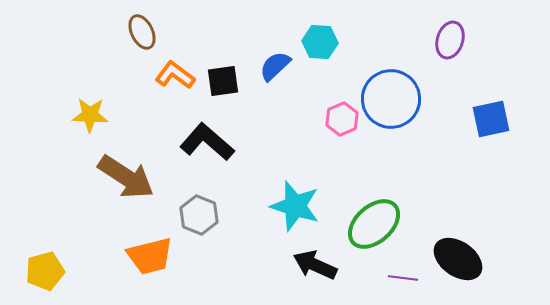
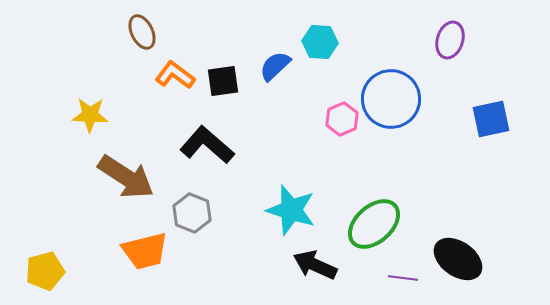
black L-shape: moved 3 px down
cyan star: moved 4 px left, 4 px down
gray hexagon: moved 7 px left, 2 px up
orange trapezoid: moved 5 px left, 5 px up
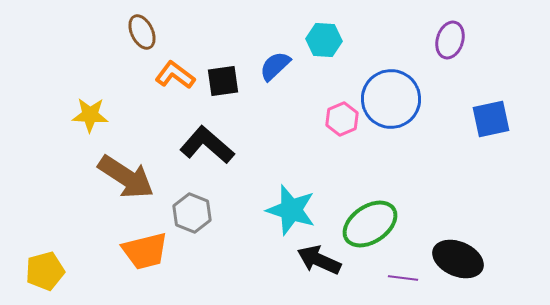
cyan hexagon: moved 4 px right, 2 px up
green ellipse: moved 4 px left; rotated 8 degrees clockwise
black ellipse: rotated 12 degrees counterclockwise
black arrow: moved 4 px right, 5 px up
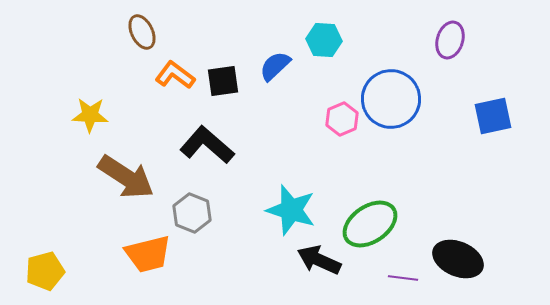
blue square: moved 2 px right, 3 px up
orange trapezoid: moved 3 px right, 3 px down
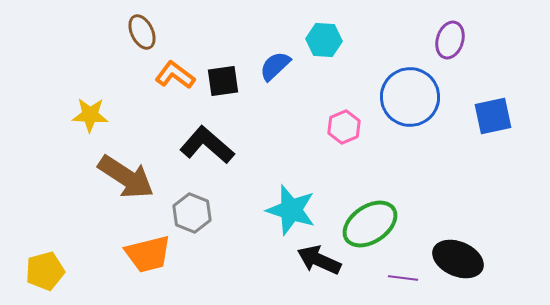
blue circle: moved 19 px right, 2 px up
pink hexagon: moved 2 px right, 8 px down
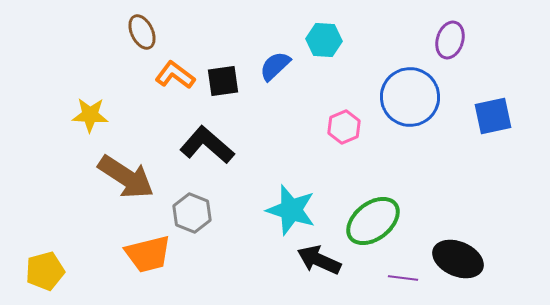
green ellipse: moved 3 px right, 3 px up; rotated 4 degrees counterclockwise
